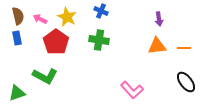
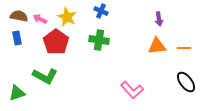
brown semicircle: moved 1 px right; rotated 66 degrees counterclockwise
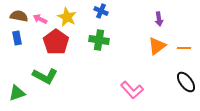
orange triangle: rotated 30 degrees counterclockwise
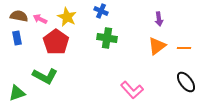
green cross: moved 8 px right, 2 px up
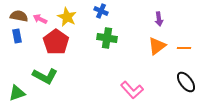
blue rectangle: moved 2 px up
